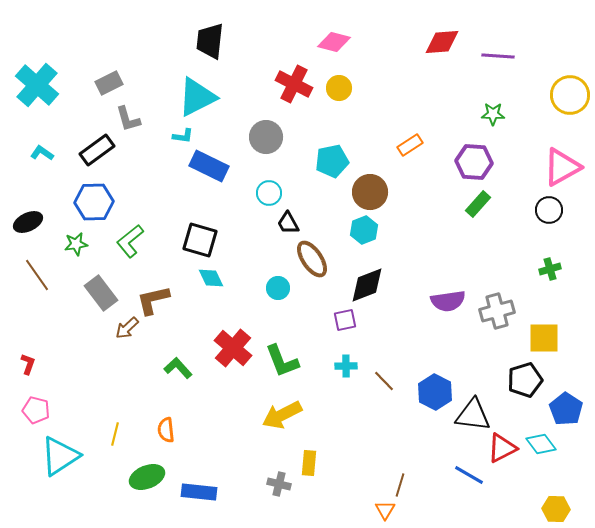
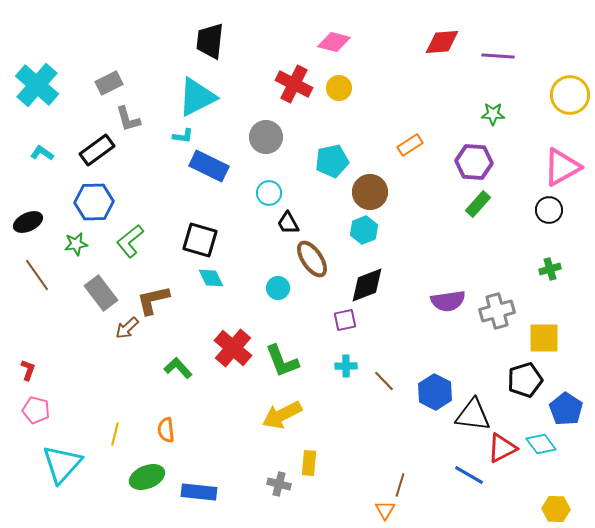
red L-shape at (28, 364): moved 6 px down
cyan triangle at (60, 456): moved 2 px right, 8 px down; rotated 15 degrees counterclockwise
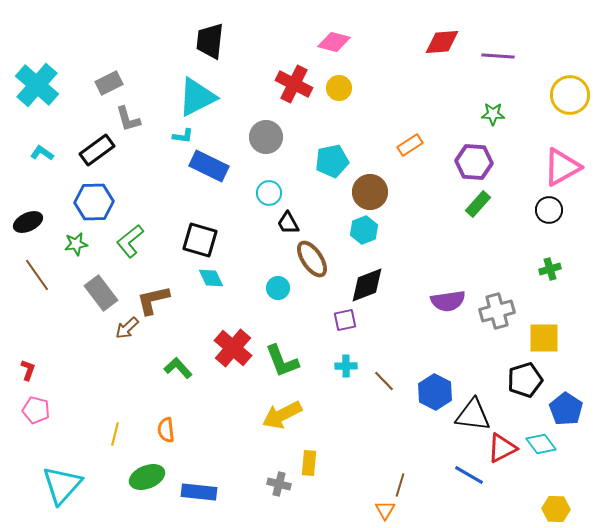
cyan triangle at (62, 464): moved 21 px down
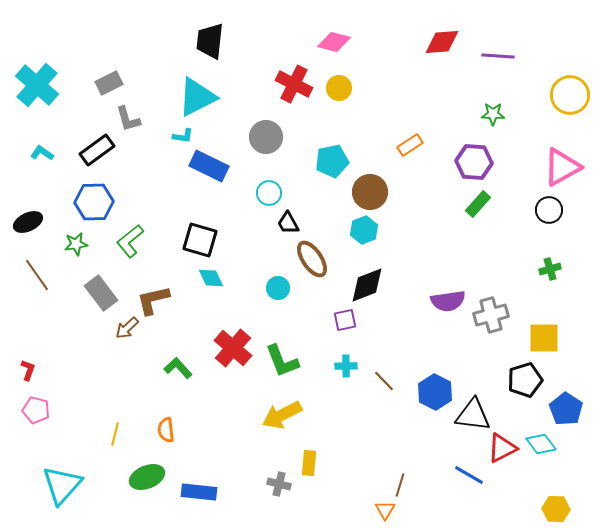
gray cross at (497, 311): moved 6 px left, 4 px down
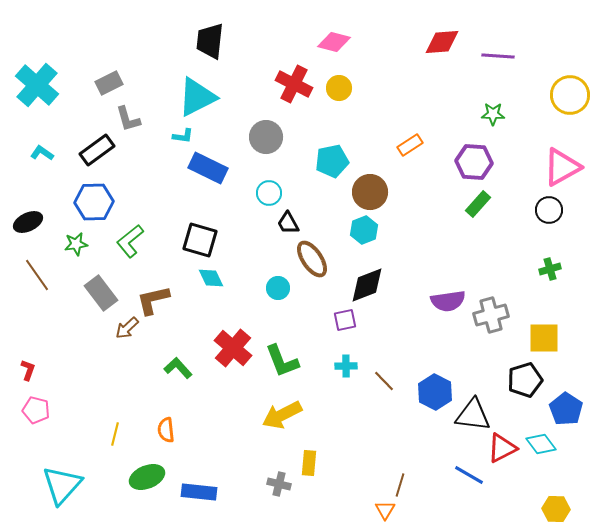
blue rectangle at (209, 166): moved 1 px left, 2 px down
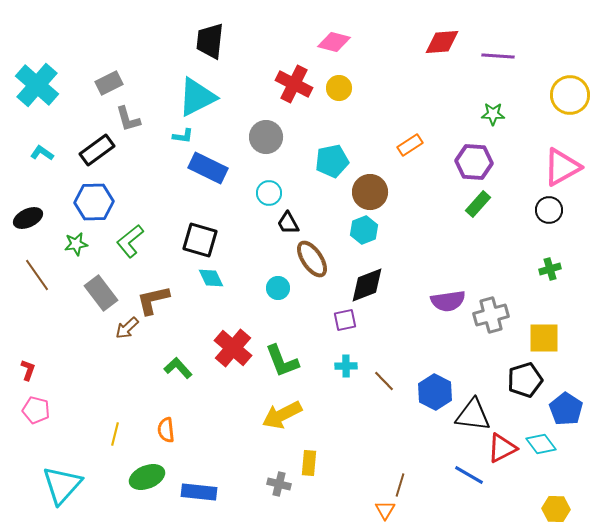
black ellipse at (28, 222): moved 4 px up
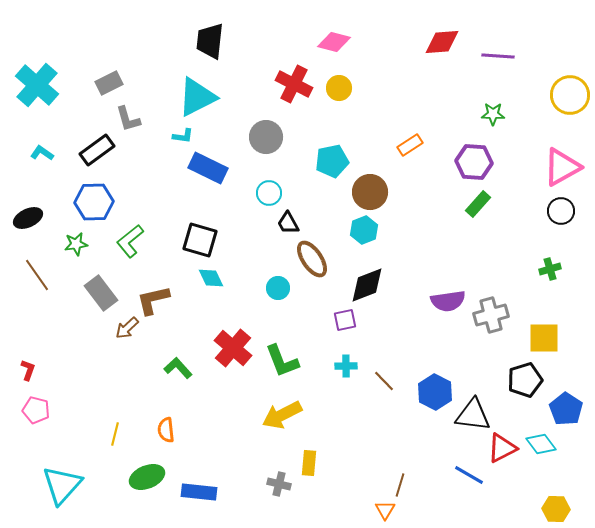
black circle at (549, 210): moved 12 px right, 1 px down
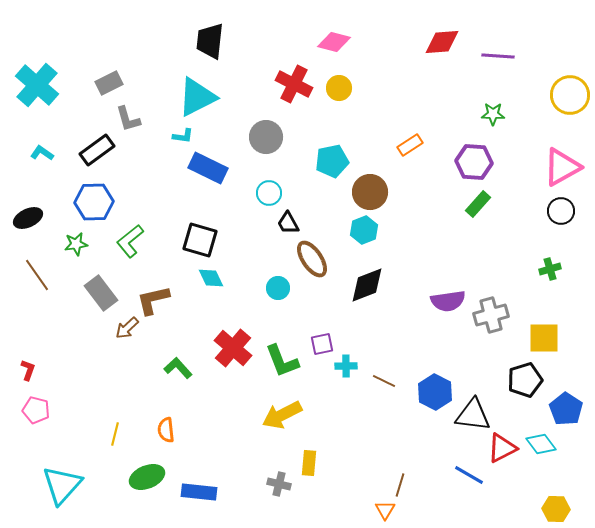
purple square at (345, 320): moved 23 px left, 24 px down
brown line at (384, 381): rotated 20 degrees counterclockwise
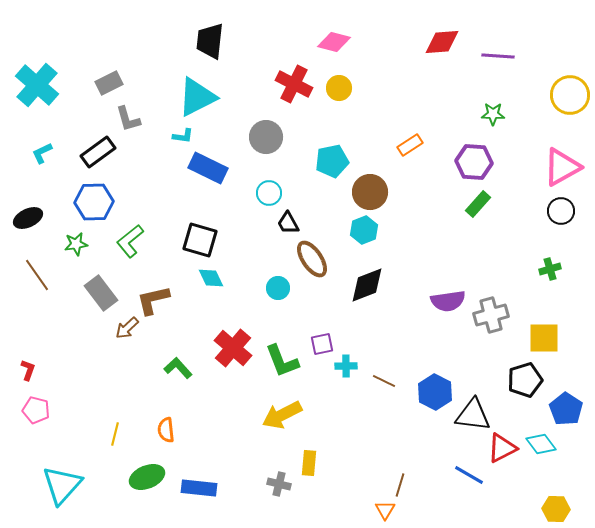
black rectangle at (97, 150): moved 1 px right, 2 px down
cyan L-shape at (42, 153): rotated 60 degrees counterclockwise
blue rectangle at (199, 492): moved 4 px up
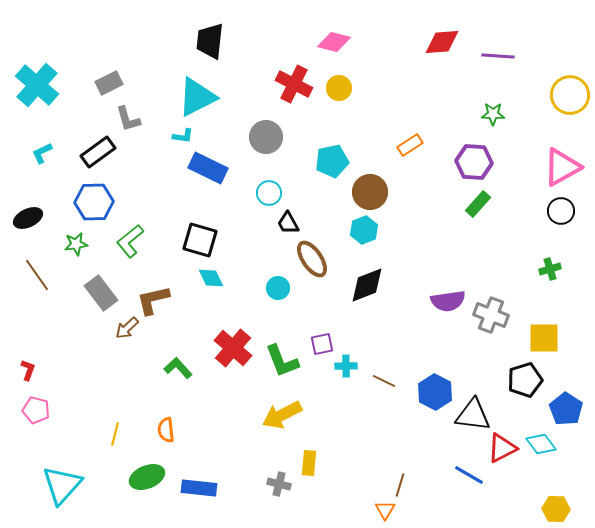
gray cross at (491, 315): rotated 36 degrees clockwise
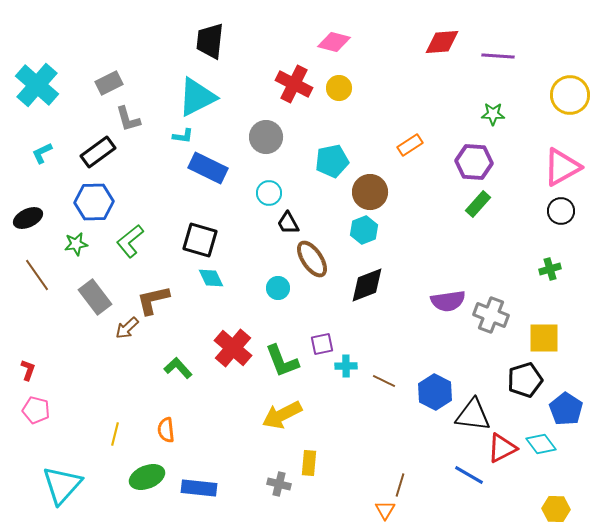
gray rectangle at (101, 293): moved 6 px left, 4 px down
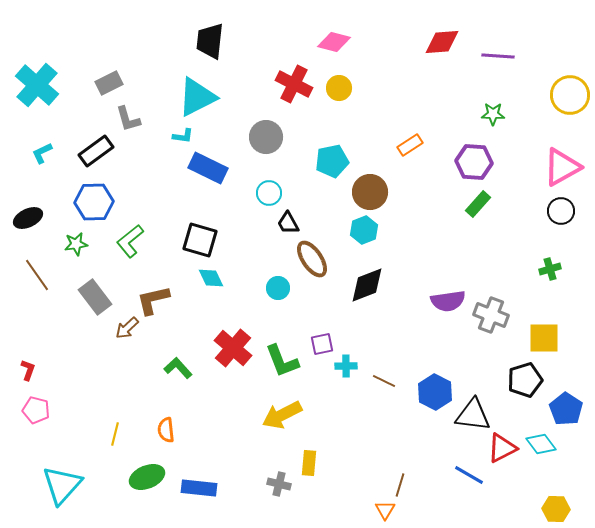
black rectangle at (98, 152): moved 2 px left, 1 px up
